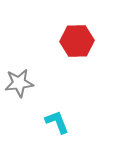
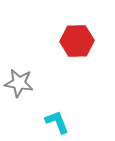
gray star: rotated 16 degrees clockwise
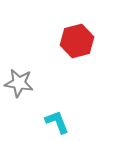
red hexagon: rotated 12 degrees counterclockwise
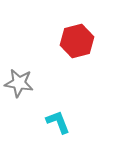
cyan L-shape: moved 1 px right
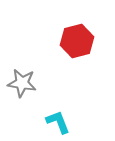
gray star: moved 3 px right
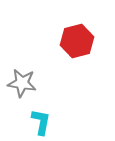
cyan L-shape: moved 17 px left; rotated 32 degrees clockwise
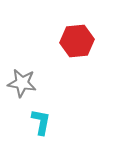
red hexagon: rotated 8 degrees clockwise
